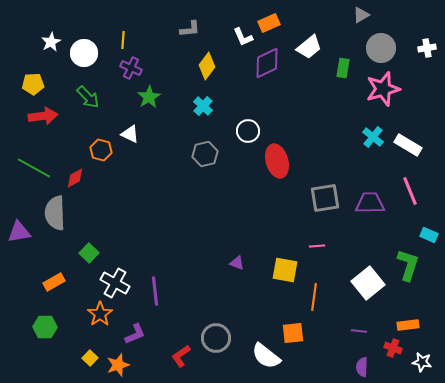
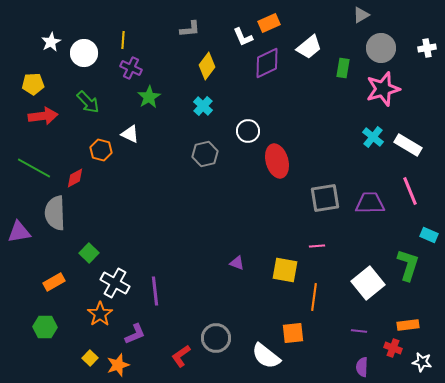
green arrow at (88, 97): moved 5 px down
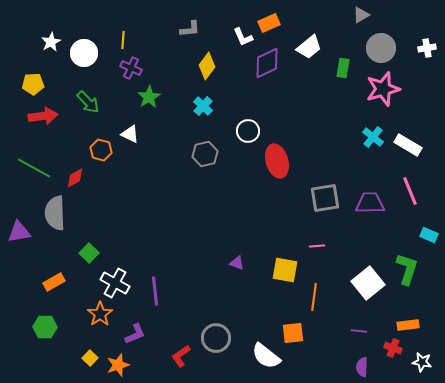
green L-shape at (408, 265): moved 1 px left, 4 px down
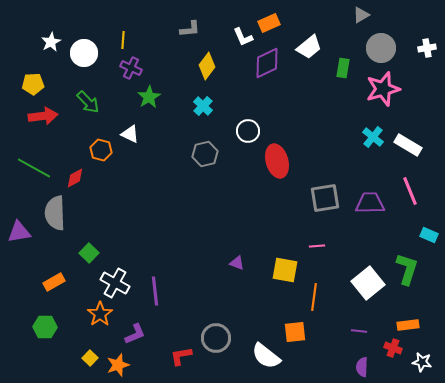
orange square at (293, 333): moved 2 px right, 1 px up
red L-shape at (181, 356): rotated 25 degrees clockwise
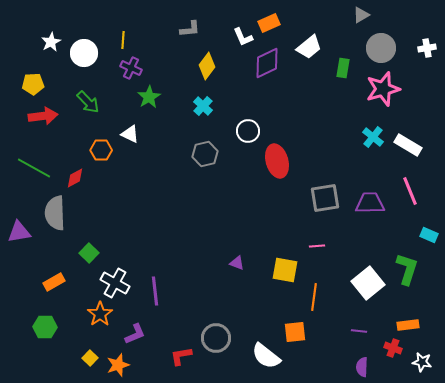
orange hexagon at (101, 150): rotated 15 degrees counterclockwise
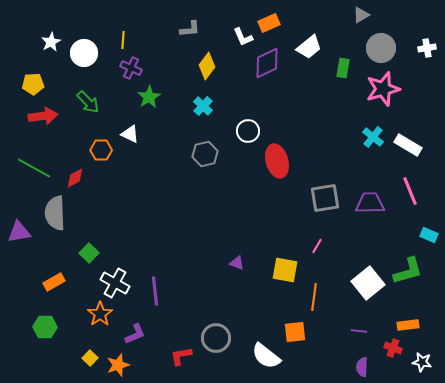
pink line at (317, 246): rotated 56 degrees counterclockwise
green L-shape at (407, 269): moved 1 px right, 2 px down; rotated 56 degrees clockwise
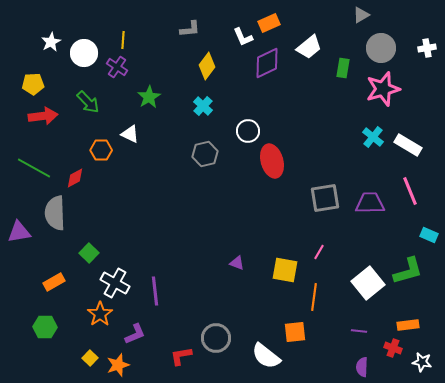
purple cross at (131, 68): moved 14 px left, 1 px up; rotated 10 degrees clockwise
red ellipse at (277, 161): moved 5 px left
pink line at (317, 246): moved 2 px right, 6 px down
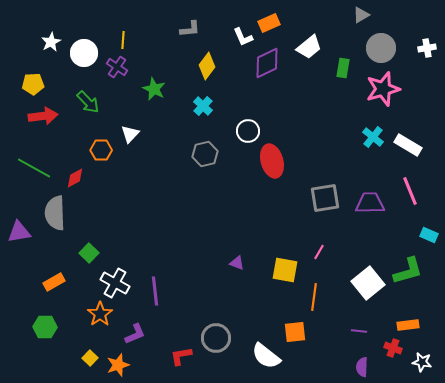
green star at (149, 97): moved 5 px right, 8 px up; rotated 15 degrees counterclockwise
white triangle at (130, 134): rotated 48 degrees clockwise
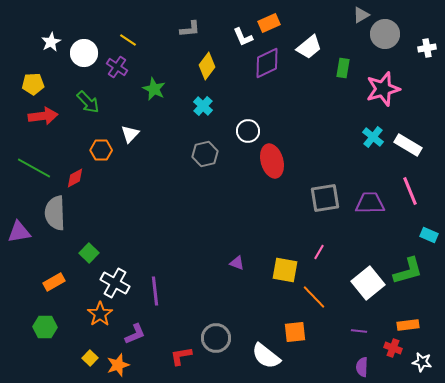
yellow line at (123, 40): moved 5 px right; rotated 60 degrees counterclockwise
gray circle at (381, 48): moved 4 px right, 14 px up
orange line at (314, 297): rotated 52 degrees counterclockwise
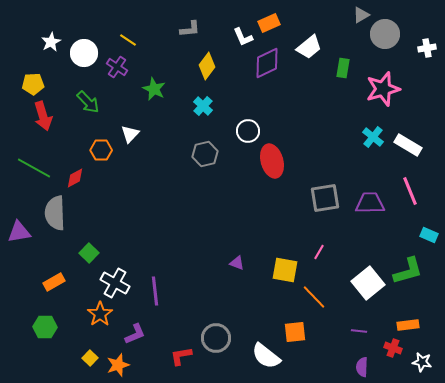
red arrow at (43, 116): rotated 80 degrees clockwise
